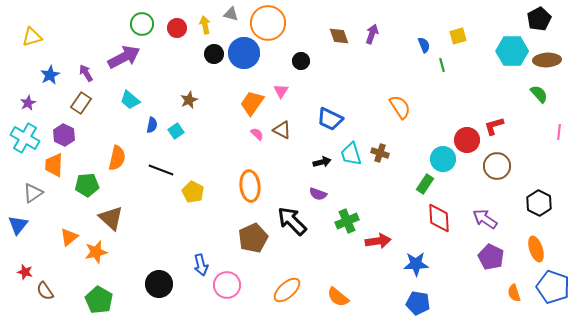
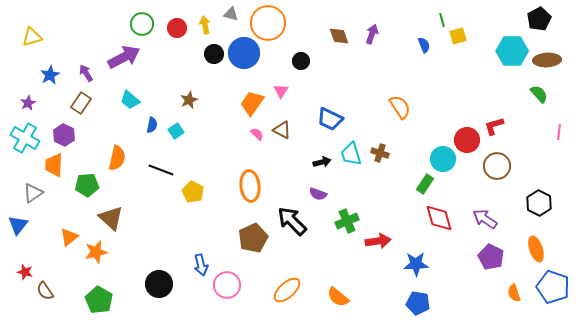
green line at (442, 65): moved 45 px up
red diamond at (439, 218): rotated 12 degrees counterclockwise
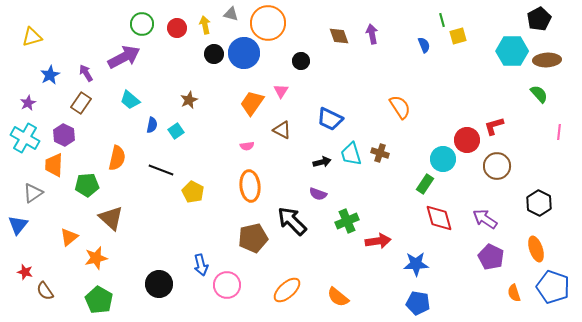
purple arrow at (372, 34): rotated 30 degrees counterclockwise
pink semicircle at (257, 134): moved 10 px left, 12 px down; rotated 128 degrees clockwise
brown pentagon at (253, 238): rotated 12 degrees clockwise
orange star at (96, 252): moved 6 px down
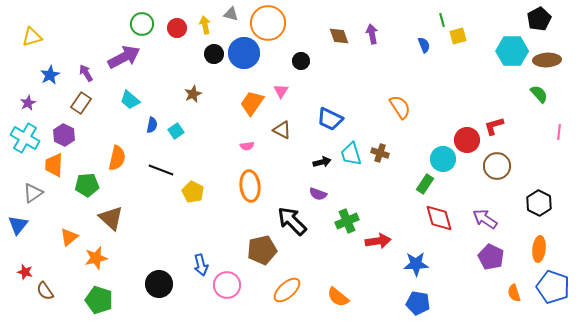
brown star at (189, 100): moved 4 px right, 6 px up
brown pentagon at (253, 238): moved 9 px right, 12 px down
orange ellipse at (536, 249): moved 3 px right; rotated 25 degrees clockwise
green pentagon at (99, 300): rotated 12 degrees counterclockwise
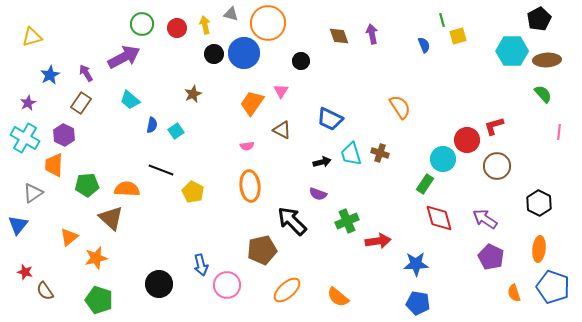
green semicircle at (539, 94): moved 4 px right
orange semicircle at (117, 158): moved 10 px right, 31 px down; rotated 100 degrees counterclockwise
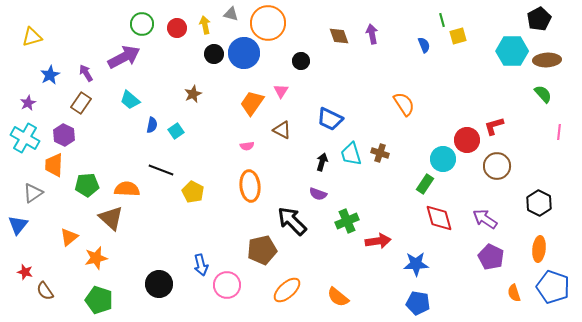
orange semicircle at (400, 107): moved 4 px right, 3 px up
black arrow at (322, 162): rotated 60 degrees counterclockwise
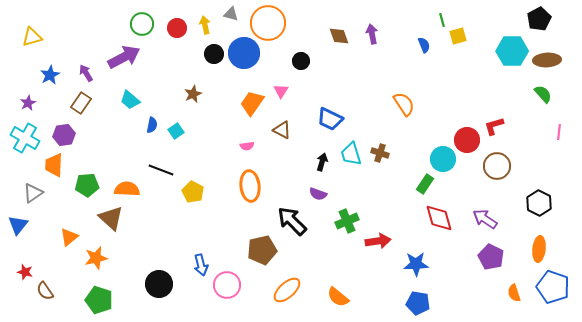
purple hexagon at (64, 135): rotated 25 degrees clockwise
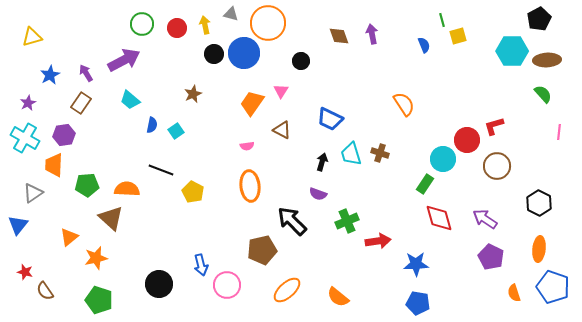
purple arrow at (124, 57): moved 3 px down
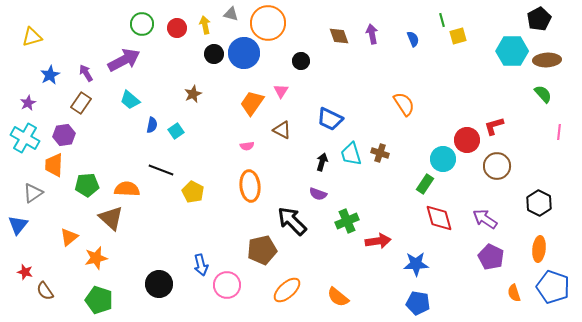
blue semicircle at (424, 45): moved 11 px left, 6 px up
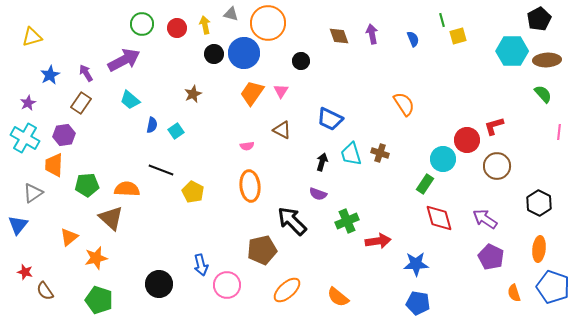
orange trapezoid at (252, 103): moved 10 px up
